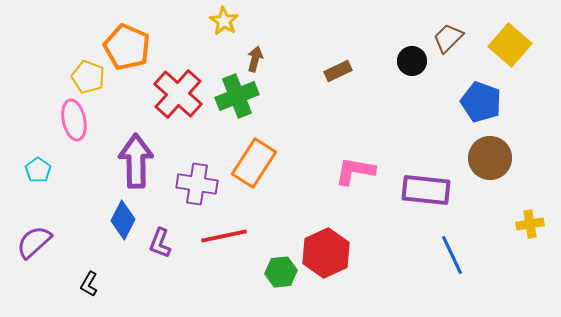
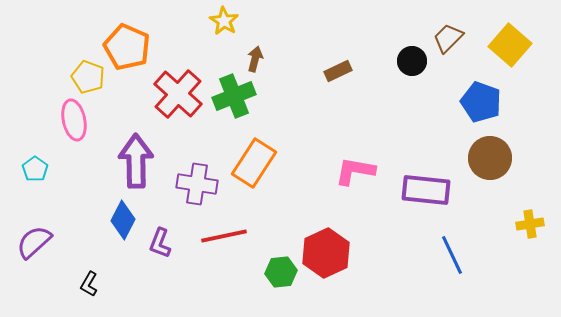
green cross: moved 3 px left
cyan pentagon: moved 3 px left, 1 px up
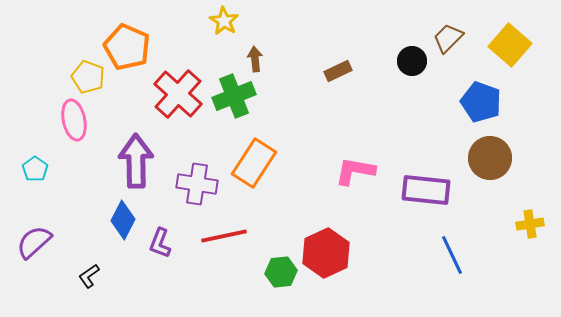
brown arrow: rotated 20 degrees counterclockwise
black L-shape: moved 8 px up; rotated 25 degrees clockwise
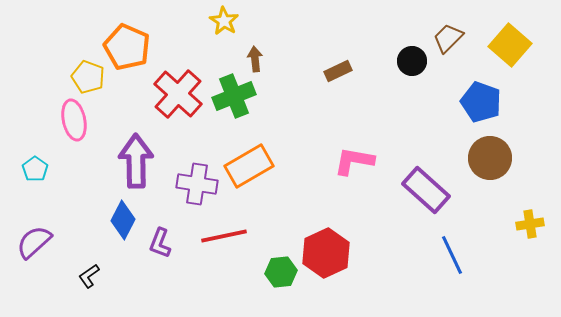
orange rectangle: moved 5 px left, 3 px down; rotated 27 degrees clockwise
pink L-shape: moved 1 px left, 10 px up
purple rectangle: rotated 36 degrees clockwise
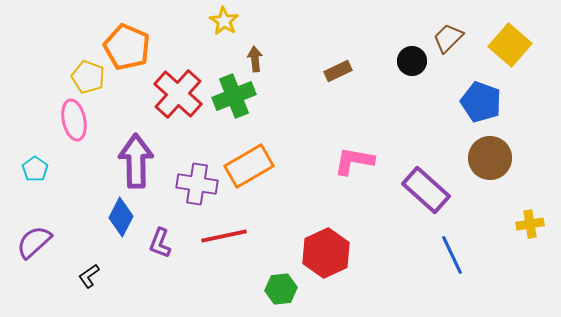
blue diamond: moved 2 px left, 3 px up
green hexagon: moved 17 px down
